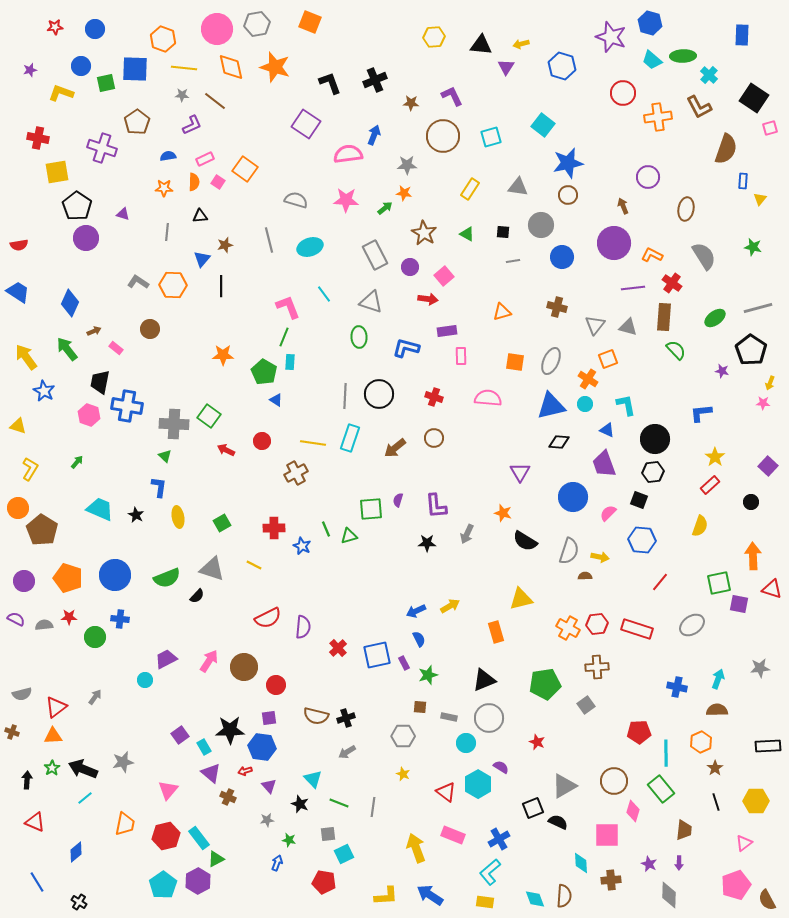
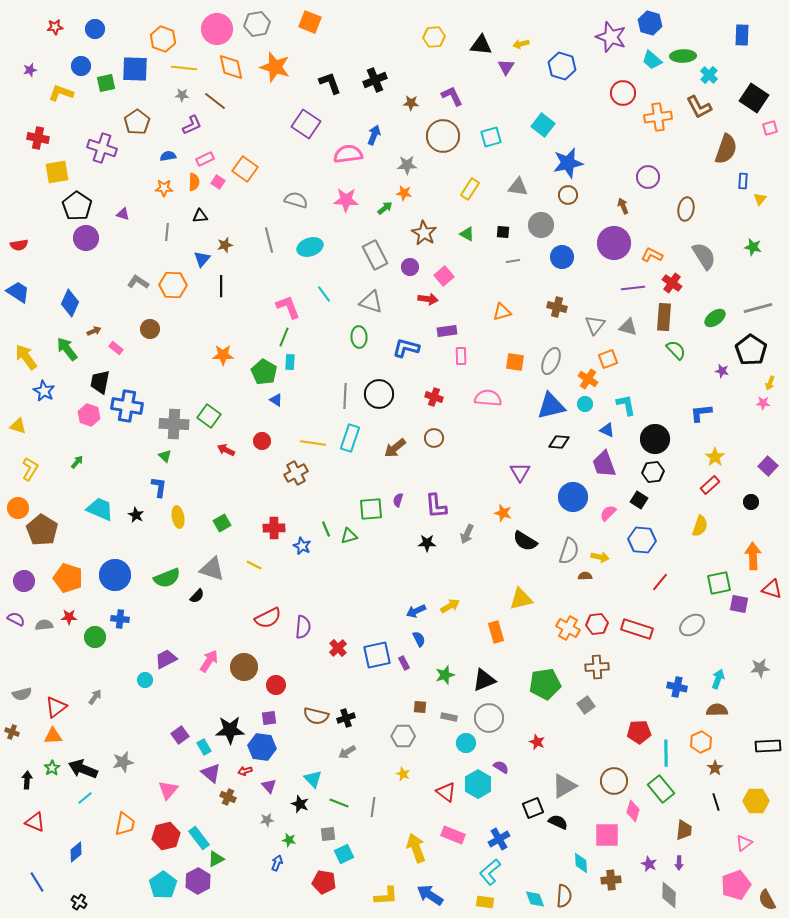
black square at (639, 500): rotated 12 degrees clockwise
green star at (428, 675): moved 17 px right
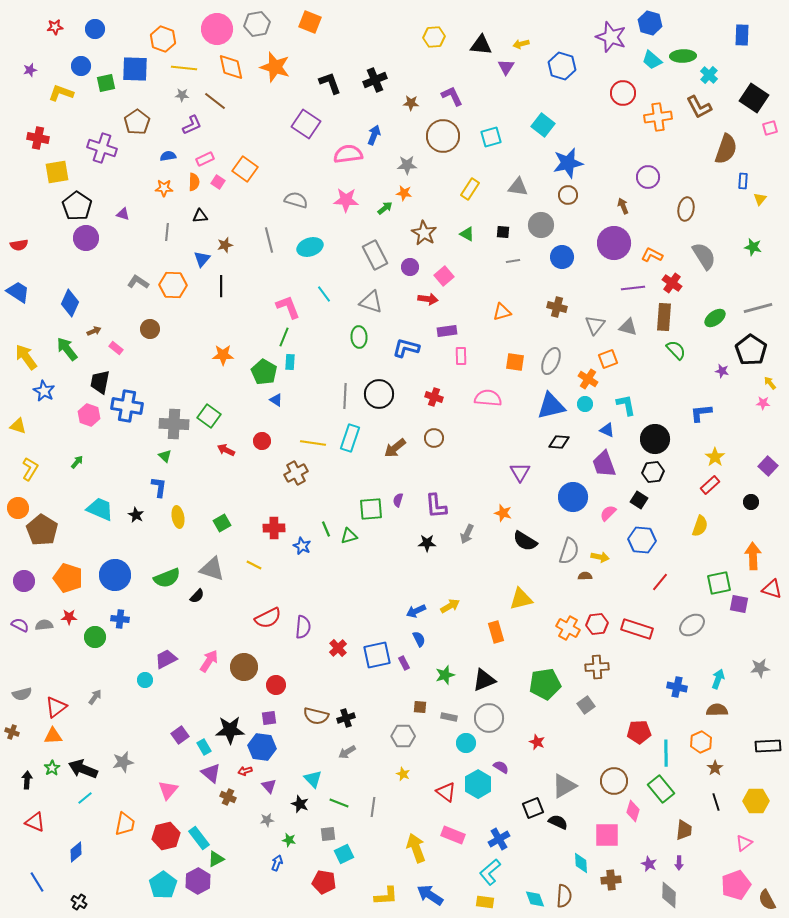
yellow arrow at (770, 383): rotated 120 degrees clockwise
purple semicircle at (16, 619): moved 4 px right, 6 px down
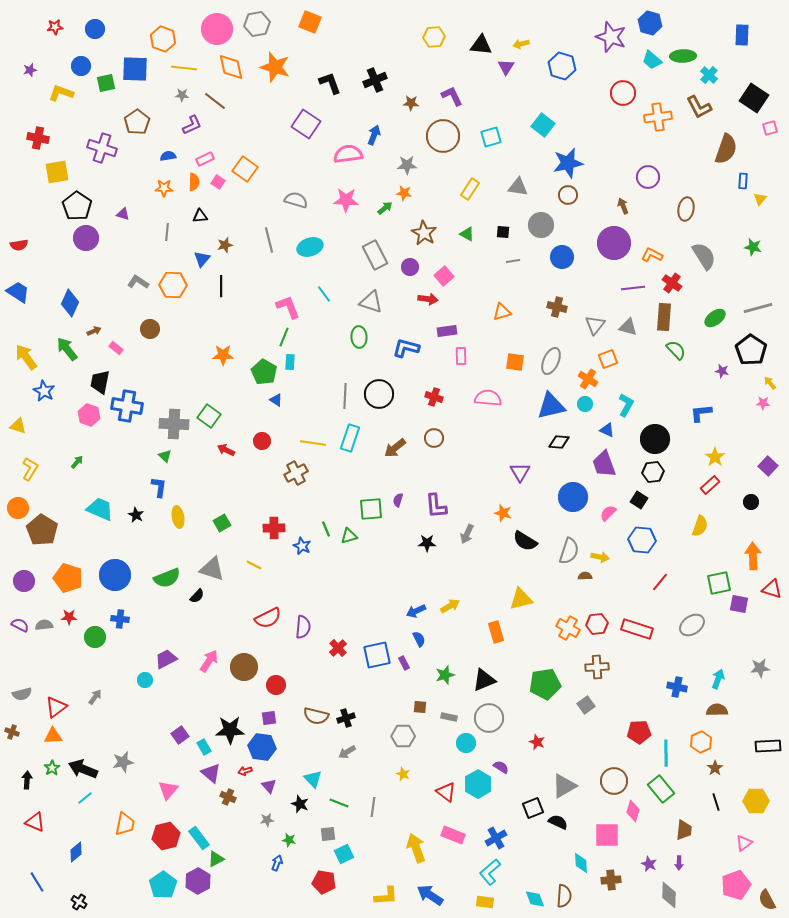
cyan L-shape at (626, 405): rotated 40 degrees clockwise
blue cross at (499, 839): moved 3 px left, 1 px up
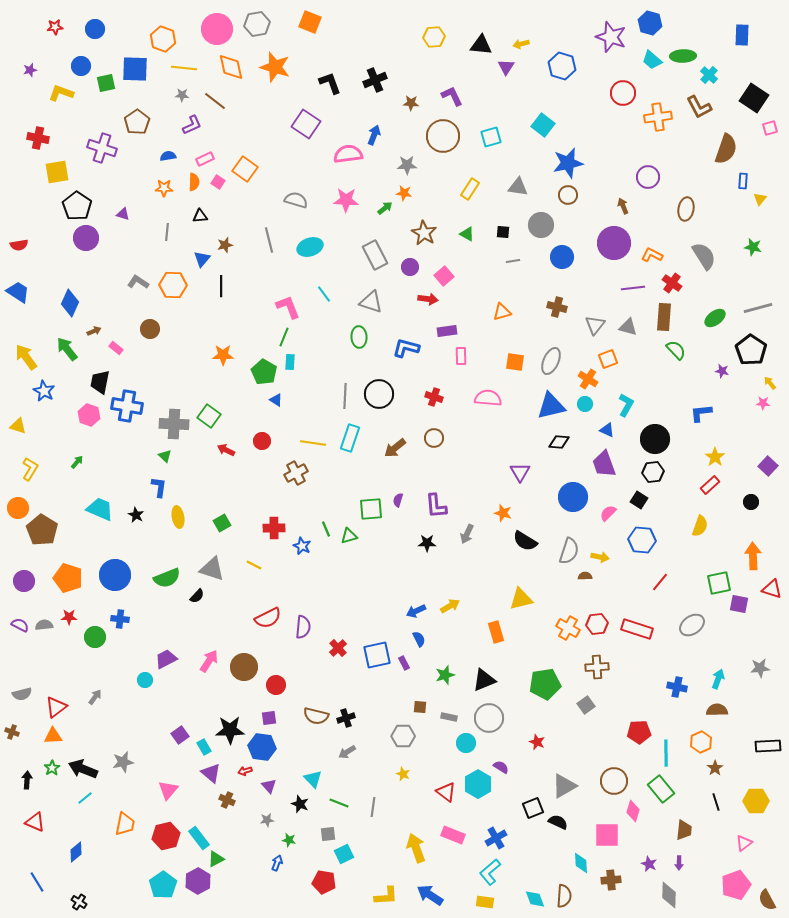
brown cross at (228, 797): moved 1 px left, 3 px down
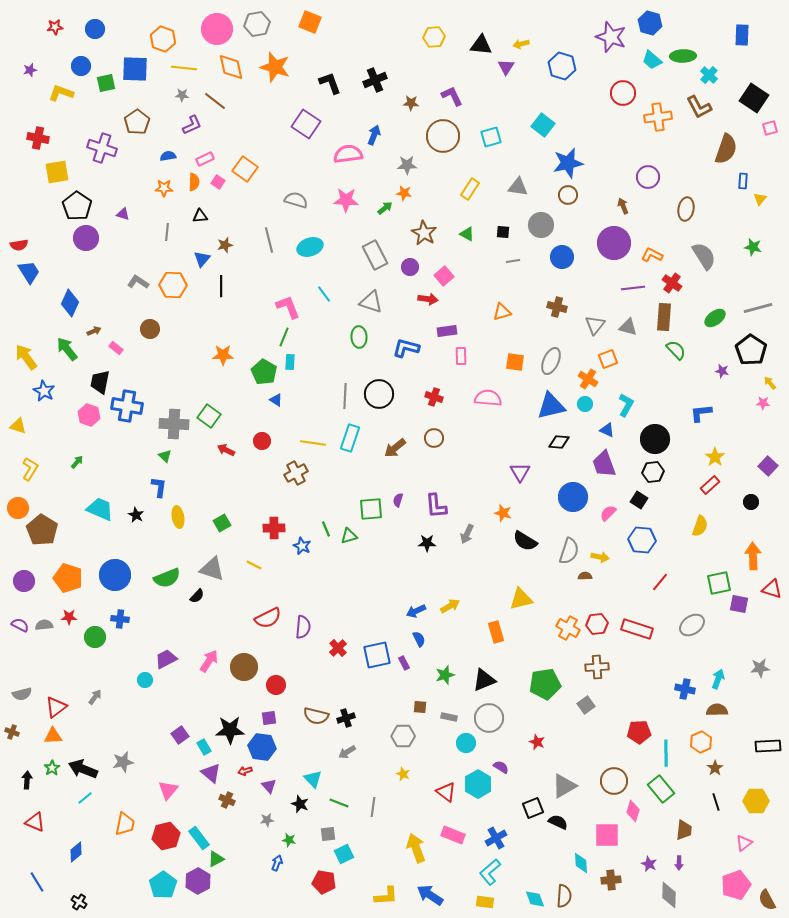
blue trapezoid at (18, 292): moved 11 px right, 20 px up; rotated 25 degrees clockwise
blue cross at (677, 687): moved 8 px right, 2 px down
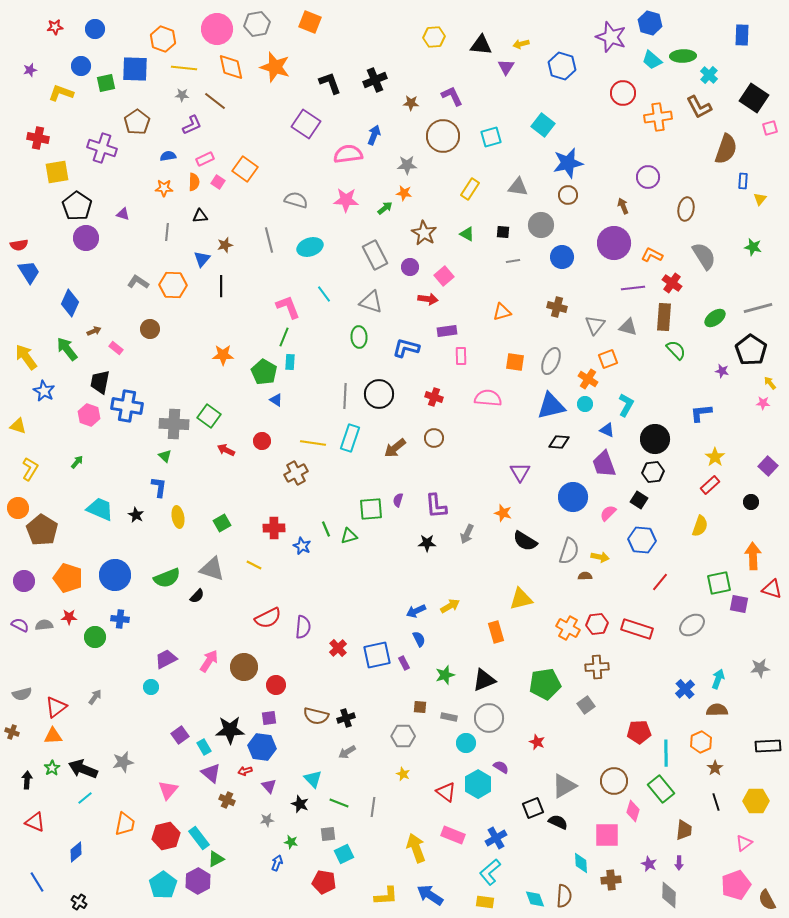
cyan circle at (145, 680): moved 6 px right, 7 px down
blue cross at (685, 689): rotated 36 degrees clockwise
green star at (289, 840): moved 2 px right, 2 px down
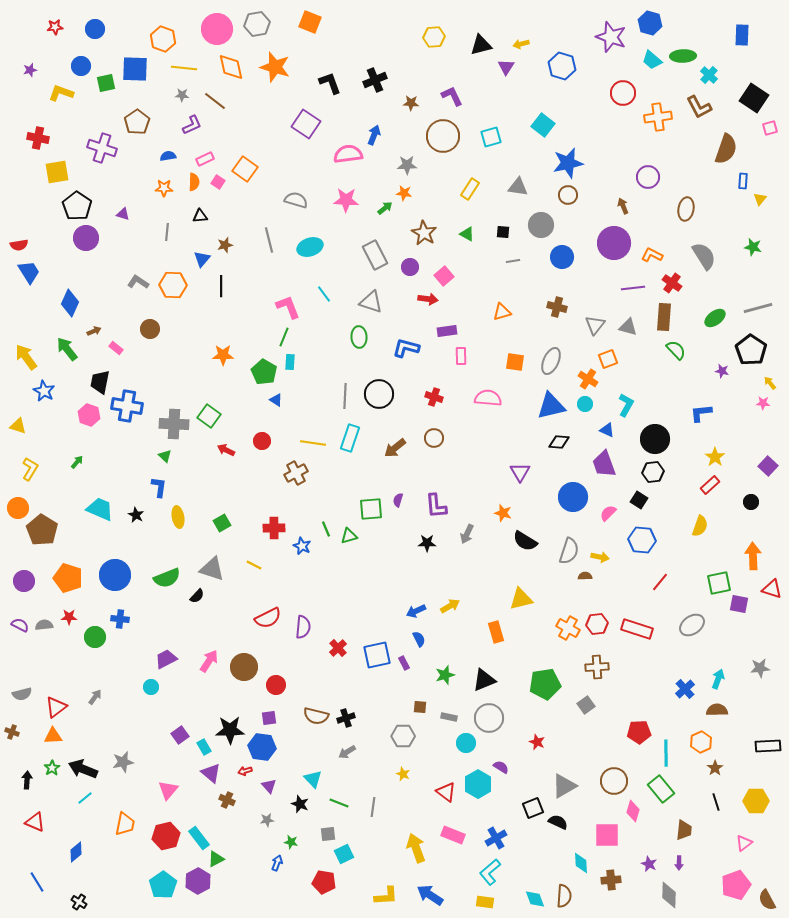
black triangle at (481, 45): rotated 20 degrees counterclockwise
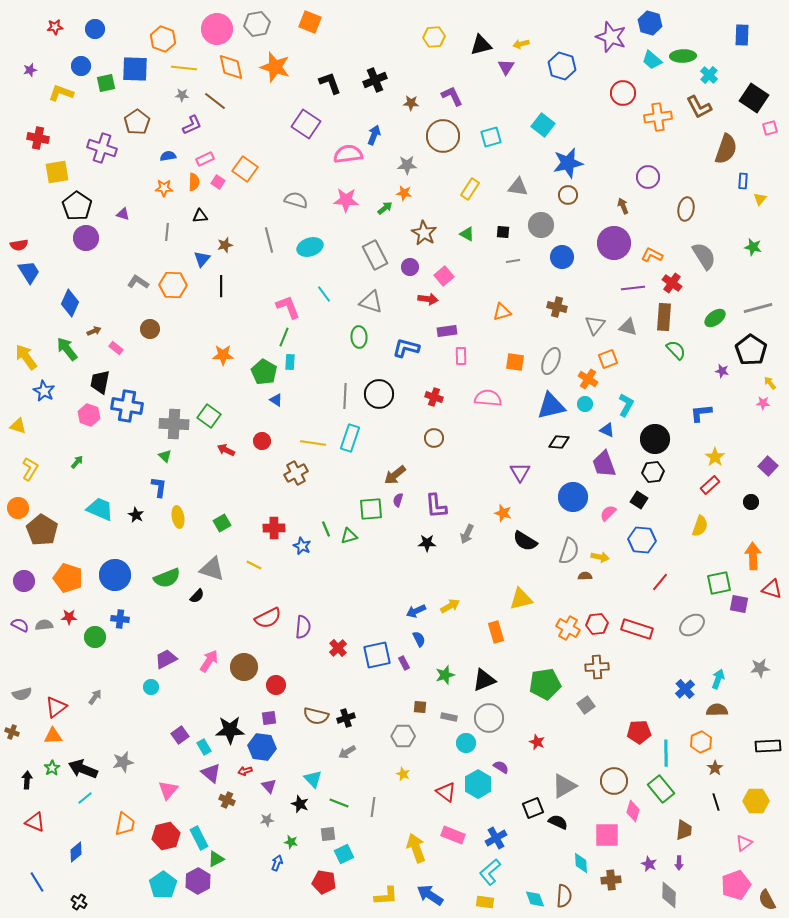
brown arrow at (395, 448): moved 27 px down
cyan rectangle at (199, 838): rotated 10 degrees clockwise
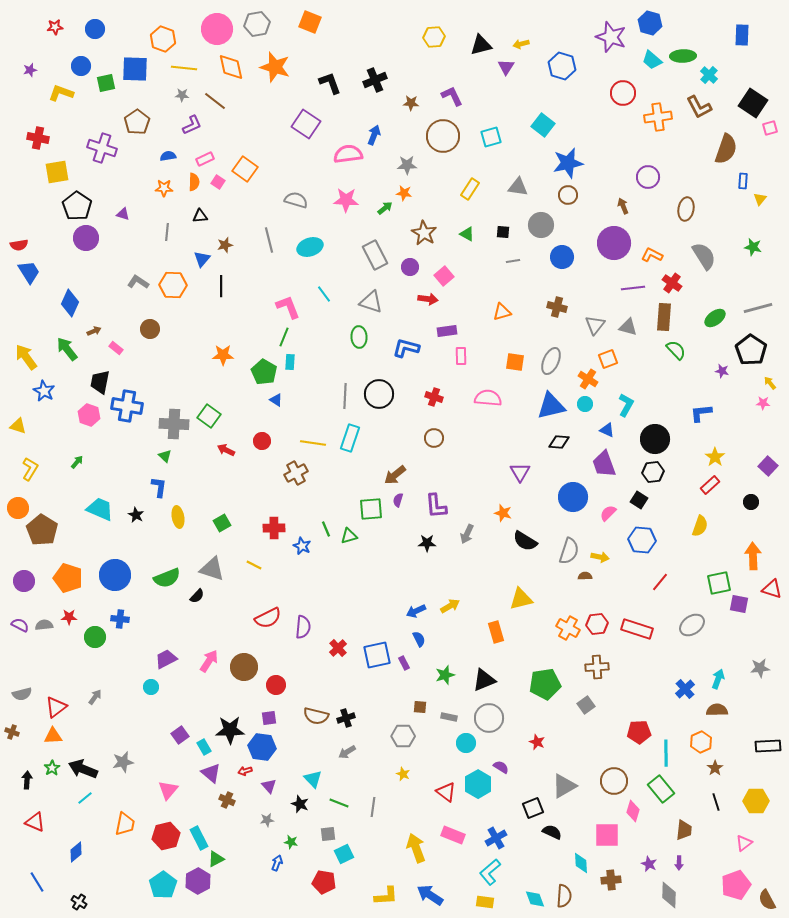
black square at (754, 98): moved 1 px left, 5 px down
black semicircle at (558, 822): moved 6 px left, 10 px down
